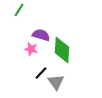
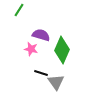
green diamond: rotated 20 degrees clockwise
black line: rotated 64 degrees clockwise
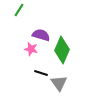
gray triangle: moved 3 px right, 1 px down
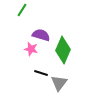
green line: moved 3 px right
green diamond: moved 1 px right
gray triangle: rotated 12 degrees clockwise
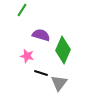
pink star: moved 4 px left, 7 px down
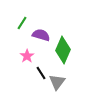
green line: moved 13 px down
pink star: rotated 24 degrees clockwise
black line: rotated 40 degrees clockwise
gray triangle: moved 2 px left, 1 px up
